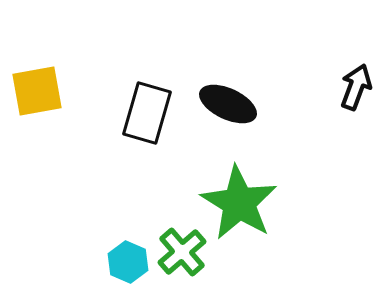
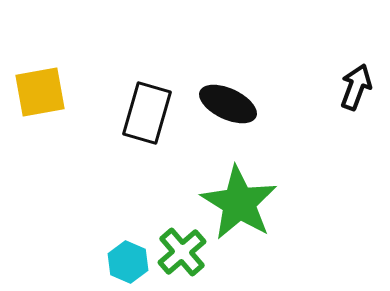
yellow square: moved 3 px right, 1 px down
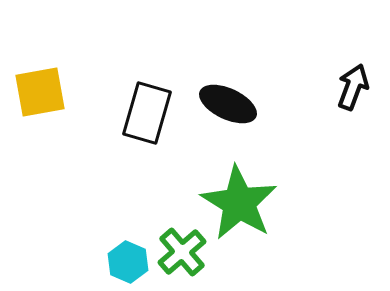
black arrow: moved 3 px left
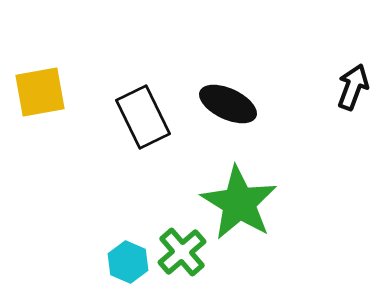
black rectangle: moved 4 px left, 4 px down; rotated 42 degrees counterclockwise
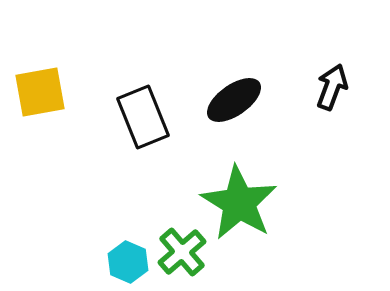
black arrow: moved 21 px left
black ellipse: moved 6 px right, 4 px up; rotated 60 degrees counterclockwise
black rectangle: rotated 4 degrees clockwise
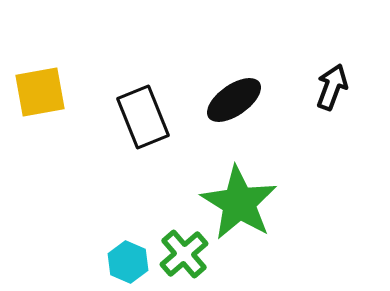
green cross: moved 2 px right, 2 px down
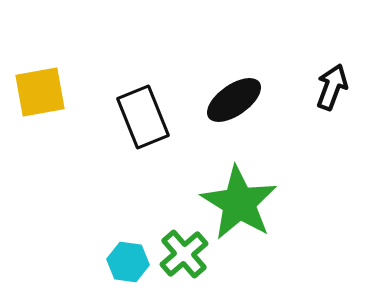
cyan hexagon: rotated 15 degrees counterclockwise
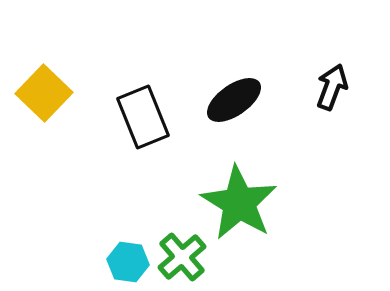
yellow square: moved 4 px right, 1 px down; rotated 36 degrees counterclockwise
green cross: moved 2 px left, 3 px down
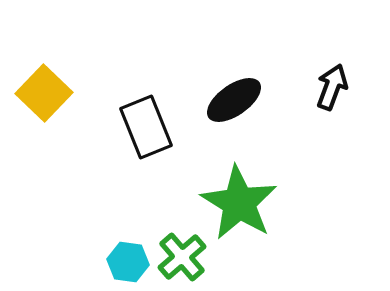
black rectangle: moved 3 px right, 10 px down
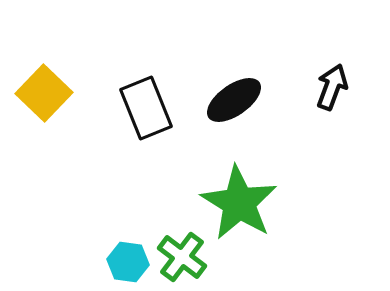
black rectangle: moved 19 px up
green cross: rotated 12 degrees counterclockwise
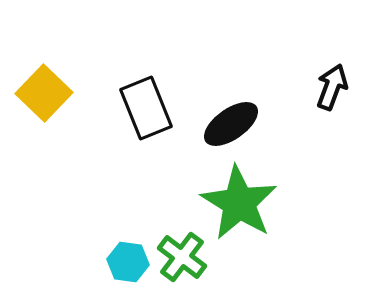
black ellipse: moved 3 px left, 24 px down
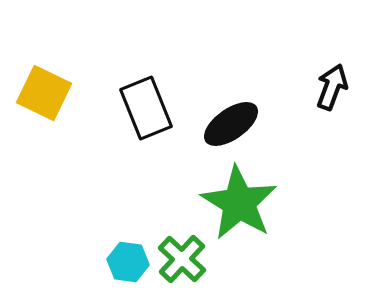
yellow square: rotated 18 degrees counterclockwise
green cross: moved 2 px down; rotated 6 degrees clockwise
